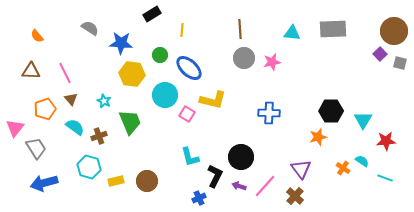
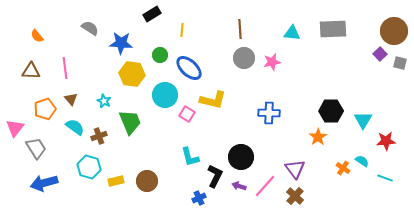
pink line at (65, 73): moved 5 px up; rotated 20 degrees clockwise
orange star at (318, 137): rotated 18 degrees counterclockwise
purple triangle at (301, 169): moved 6 px left
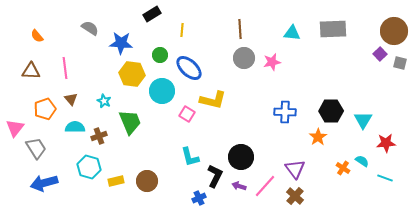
cyan circle at (165, 95): moved 3 px left, 4 px up
blue cross at (269, 113): moved 16 px right, 1 px up
cyan semicircle at (75, 127): rotated 36 degrees counterclockwise
red star at (386, 141): moved 2 px down
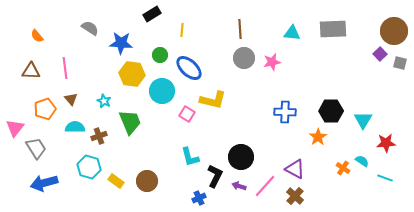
purple triangle at (295, 169): rotated 25 degrees counterclockwise
yellow rectangle at (116, 181): rotated 49 degrees clockwise
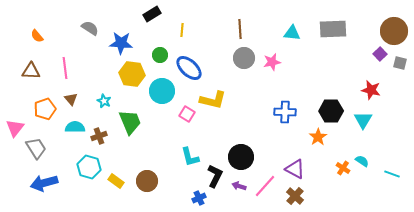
red star at (386, 143): moved 15 px left, 53 px up; rotated 18 degrees clockwise
cyan line at (385, 178): moved 7 px right, 4 px up
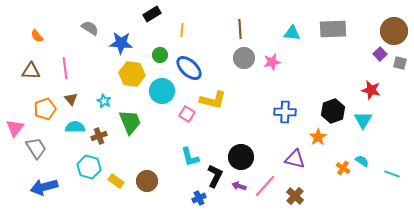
black hexagon at (331, 111): moved 2 px right; rotated 20 degrees counterclockwise
purple triangle at (295, 169): moved 10 px up; rotated 15 degrees counterclockwise
blue arrow at (44, 183): moved 4 px down
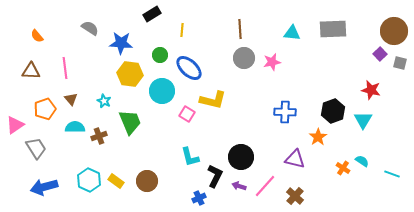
yellow hexagon at (132, 74): moved 2 px left
pink triangle at (15, 128): moved 3 px up; rotated 18 degrees clockwise
cyan hexagon at (89, 167): moved 13 px down; rotated 10 degrees clockwise
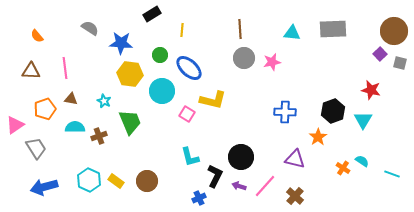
brown triangle at (71, 99): rotated 40 degrees counterclockwise
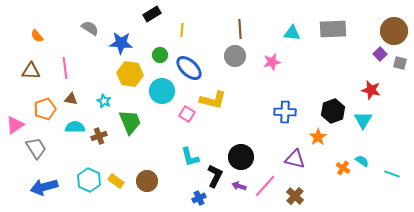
gray circle at (244, 58): moved 9 px left, 2 px up
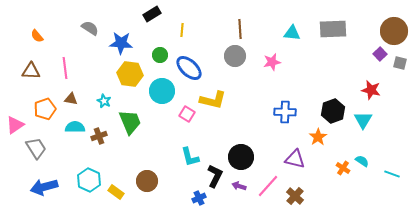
yellow rectangle at (116, 181): moved 11 px down
pink line at (265, 186): moved 3 px right
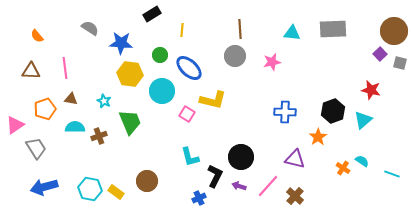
cyan triangle at (363, 120): rotated 18 degrees clockwise
cyan hexagon at (89, 180): moved 1 px right, 9 px down; rotated 15 degrees counterclockwise
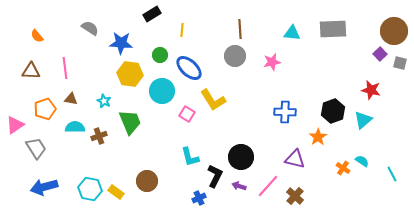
yellow L-shape at (213, 100): rotated 44 degrees clockwise
cyan line at (392, 174): rotated 42 degrees clockwise
